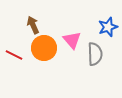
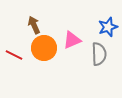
brown arrow: moved 1 px right
pink triangle: rotated 48 degrees clockwise
gray semicircle: moved 4 px right
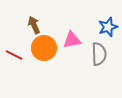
pink triangle: rotated 12 degrees clockwise
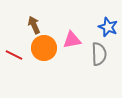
blue star: rotated 30 degrees counterclockwise
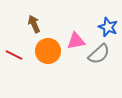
brown arrow: moved 1 px up
pink triangle: moved 4 px right, 1 px down
orange circle: moved 4 px right, 3 px down
gray semicircle: rotated 50 degrees clockwise
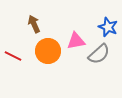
red line: moved 1 px left, 1 px down
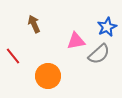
blue star: moved 1 px left; rotated 24 degrees clockwise
orange circle: moved 25 px down
red line: rotated 24 degrees clockwise
